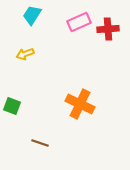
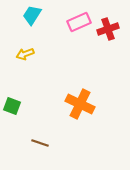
red cross: rotated 15 degrees counterclockwise
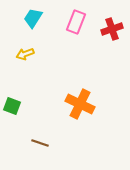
cyan trapezoid: moved 1 px right, 3 px down
pink rectangle: moved 3 px left; rotated 45 degrees counterclockwise
red cross: moved 4 px right
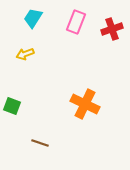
orange cross: moved 5 px right
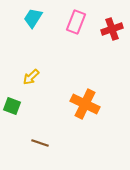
yellow arrow: moved 6 px right, 23 px down; rotated 24 degrees counterclockwise
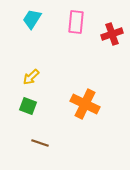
cyan trapezoid: moved 1 px left, 1 px down
pink rectangle: rotated 15 degrees counterclockwise
red cross: moved 5 px down
green square: moved 16 px right
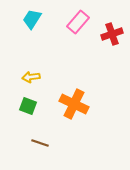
pink rectangle: moved 2 px right; rotated 35 degrees clockwise
yellow arrow: rotated 36 degrees clockwise
orange cross: moved 11 px left
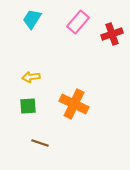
green square: rotated 24 degrees counterclockwise
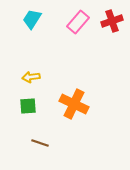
red cross: moved 13 px up
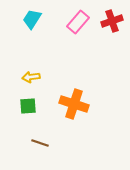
orange cross: rotated 8 degrees counterclockwise
